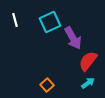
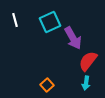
cyan arrow: moved 2 px left; rotated 136 degrees clockwise
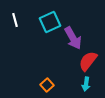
cyan arrow: moved 1 px down
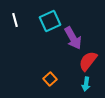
cyan square: moved 1 px up
orange square: moved 3 px right, 6 px up
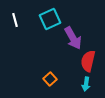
cyan square: moved 2 px up
red semicircle: rotated 25 degrees counterclockwise
